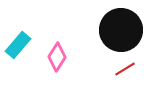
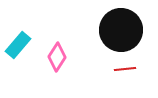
red line: rotated 25 degrees clockwise
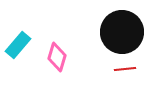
black circle: moved 1 px right, 2 px down
pink diamond: rotated 16 degrees counterclockwise
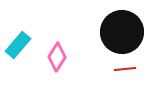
pink diamond: rotated 16 degrees clockwise
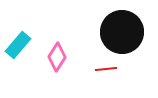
red line: moved 19 px left
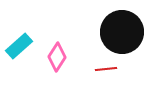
cyan rectangle: moved 1 px right, 1 px down; rotated 8 degrees clockwise
